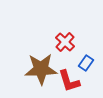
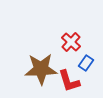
red cross: moved 6 px right
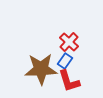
red cross: moved 2 px left
blue rectangle: moved 21 px left, 2 px up
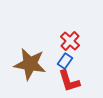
red cross: moved 1 px right, 1 px up
brown star: moved 11 px left, 5 px up; rotated 12 degrees clockwise
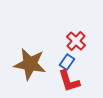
red cross: moved 6 px right
blue rectangle: moved 2 px right, 1 px down
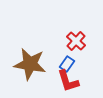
blue rectangle: moved 2 px down
red L-shape: moved 1 px left
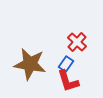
red cross: moved 1 px right, 1 px down
blue rectangle: moved 1 px left
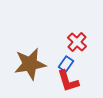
brown star: rotated 20 degrees counterclockwise
